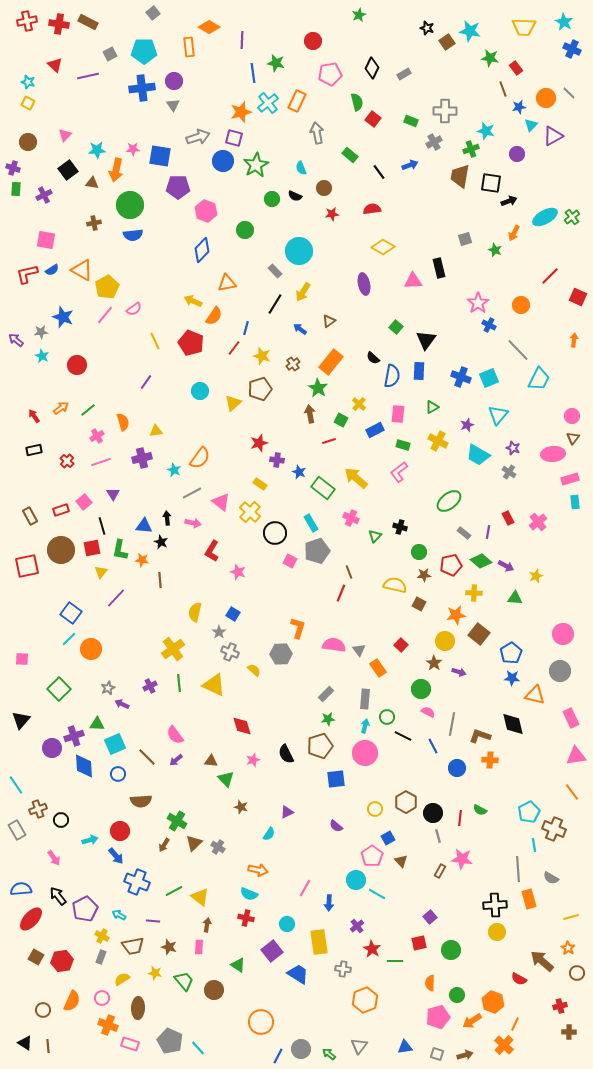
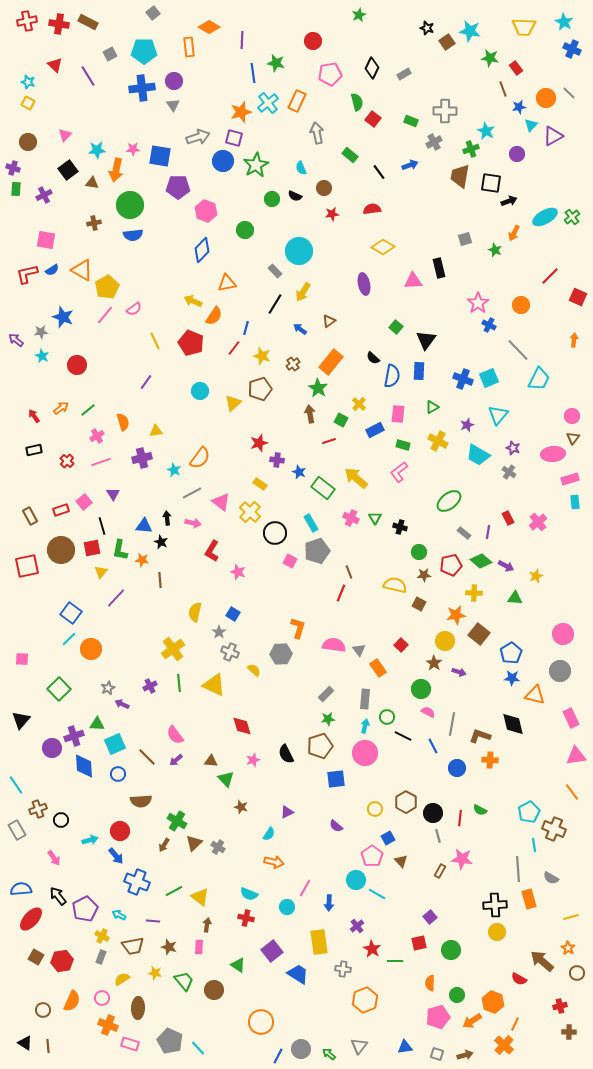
purple line at (88, 76): rotated 70 degrees clockwise
cyan star at (486, 131): rotated 12 degrees clockwise
blue cross at (461, 377): moved 2 px right, 2 px down
green triangle at (375, 536): moved 18 px up; rotated 16 degrees counterclockwise
orange arrow at (258, 870): moved 16 px right, 8 px up
cyan circle at (287, 924): moved 17 px up
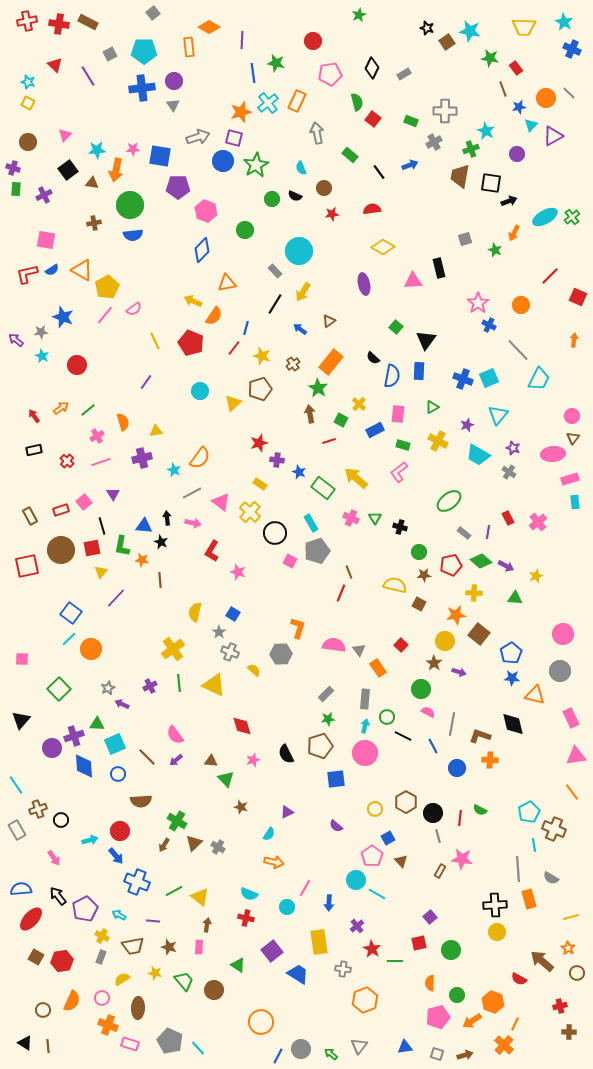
green L-shape at (120, 550): moved 2 px right, 4 px up
green arrow at (329, 1054): moved 2 px right
